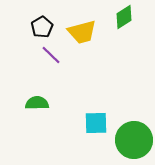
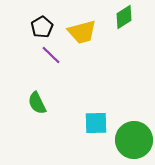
green semicircle: rotated 115 degrees counterclockwise
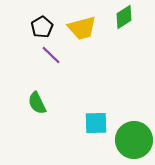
yellow trapezoid: moved 4 px up
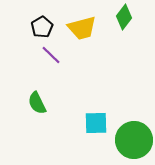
green diamond: rotated 20 degrees counterclockwise
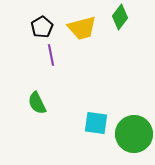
green diamond: moved 4 px left
purple line: rotated 35 degrees clockwise
cyan square: rotated 10 degrees clockwise
green circle: moved 6 px up
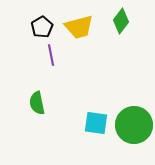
green diamond: moved 1 px right, 4 px down
yellow trapezoid: moved 3 px left, 1 px up
green semicircle: rotated 15 degrees clockwise
green circle: moved 9 px up
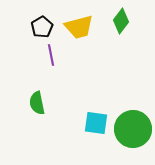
green circle: moved 1 px left, 4 px down
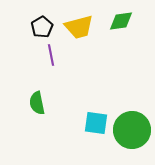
green diamond: rotated 45 degrees clockwise
green circle: moved 1 px left, 1 px down
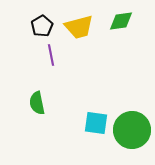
black pentagon: moved 1 px up
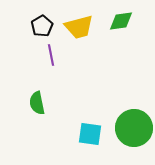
cyan square: moved 6 px left, 11 px down
green circle: moved 2 px right, 2 px up
